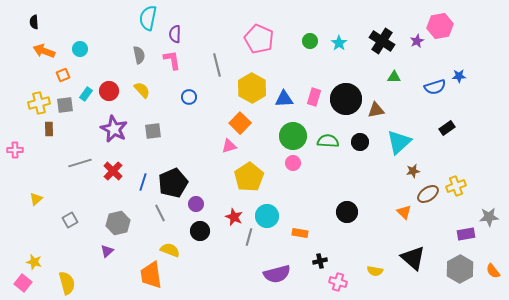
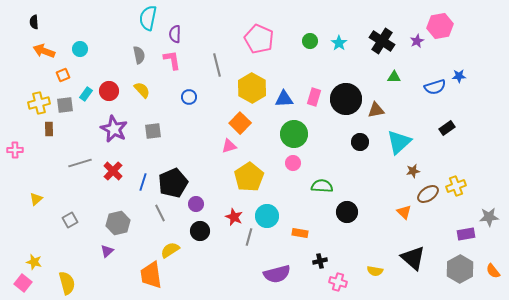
green circle at (293, 136): moved 1 px right, 2 px up
green semicircle at (328, 141): moved 6 px left, 45 px down
yellow semicircle at (170, 250): rotated 54 degrees counterclockwise
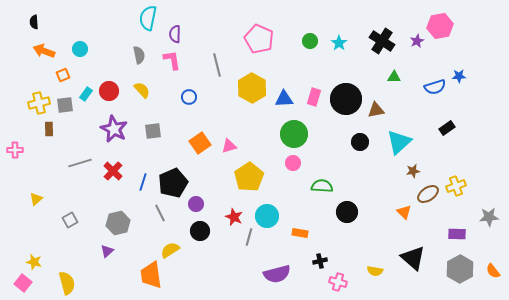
orange square at (240, 123): moved 40 px left, 20 px down; rotated 10 degrees clockwise
purple rectangle at (466, 234): moved 9 px left; rotated 12 degrees clockwise
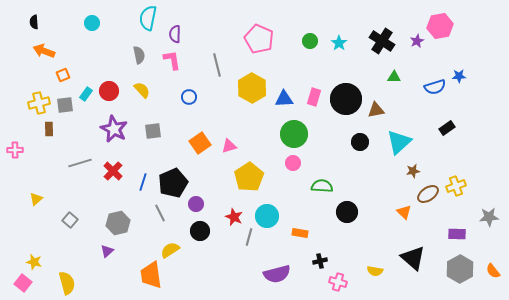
cyan circle at (80, 49): moved 12 px right, 26 px up
gray square at (70, 220): rotated 21 degrees counterclockwise
